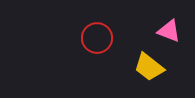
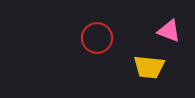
yellow trapezoid: rotated 32 degrees counterclockwise
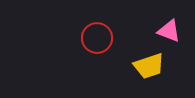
yellow trapezoid: moved 1 px up; rotated 24 degrees counterclockwise
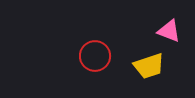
red circle: moved 2 px left, 18 px down
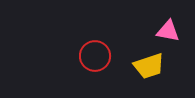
pink triangle: moved 1 px left; rotated 10 degrees counterclockwise
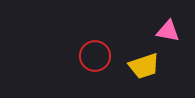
yellow trapezoid: moved 5 px left
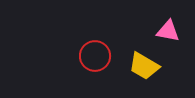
yellow trapezoid: rotated 48 degrees clockwise
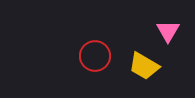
pink triangle: rotated 50 degrees clockwise
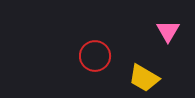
yellow trapezoid: moved 12 px down
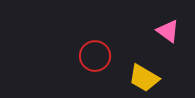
pink triangle: rotated 25 degrees counterclockwise
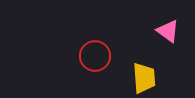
yellow trapezoid: rotated 124 degrees counterclockwise
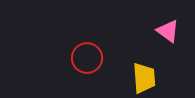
red circle: moved 8 px left, 2 px down
